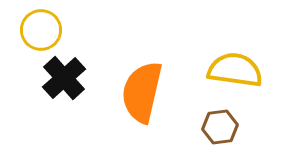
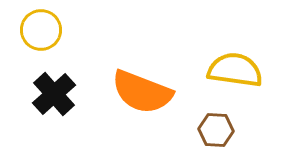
black cross: moved 10 px left, 16 px down
orange semicircle: rotated 82 degrees counterclockwise
brown hexagon: moved 4 px left, 3 px down; rotated 12 degrees clockwise
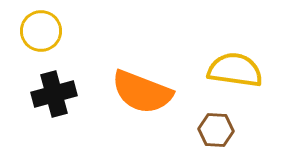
yellow circle: moved 1 px down
black cross: rotated 27 degrees clockwise
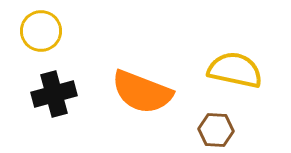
yellow semicircle: rotated 4 degrees clockwise
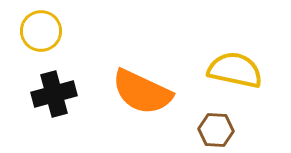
orange semicircle: rotated 4 degrees clockwise
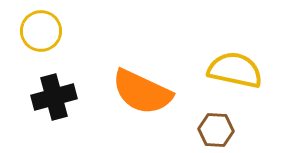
black cross: moved 3 px down
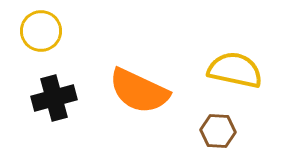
orange semicircle: moved 3 px left, 1 px up
black cross: moved 1 px down
brown hexagon: moved 2 px right, 1 px down
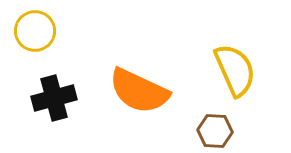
yellow circle: moved 6 px left
yellow semicircle: rotated 54 degrees clockwise
brown hexagon: moved 3 px left
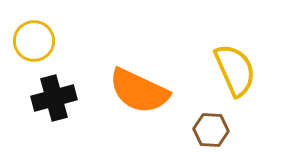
yellow circle: moved 1 px left, 10 px down
brown hexagon: moved 4 px left, 1 px up
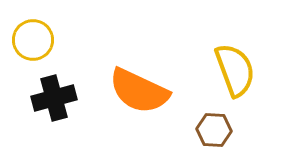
yellow circle: moved 1 px left, 1 px up
yellow semicircle: rotated 4 degrees clockwise
brown hexagon: moved 3 px right
